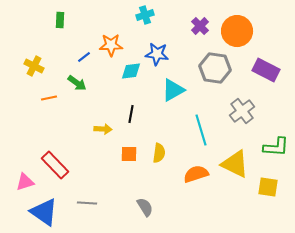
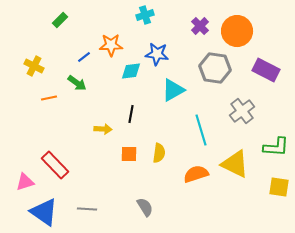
green rectangle: rotated 42 degrees clockwise
yellow square: moved 11 px right
gray line: moved 6 px down
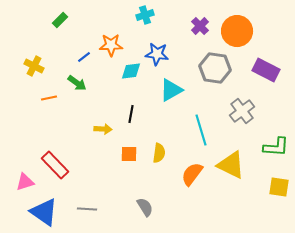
cyan triangle: moved 2 px left
yellow triangle: moved 4 px left, 1 px down
orange semicircle: moved 4 px left; rotated 35 degrees counterclockwise
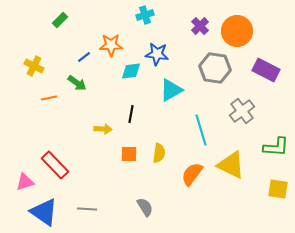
yellow square: moved 1 px left, 2 px down
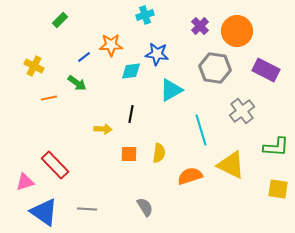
orange semicircle: moved 2 px left, 2 px down; rotated 35 degrees clockwise
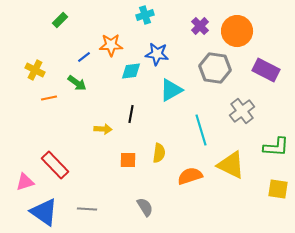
yellow cross: moved 1 px right, 4 px down
orange square: moved 1 px left, 6 px down
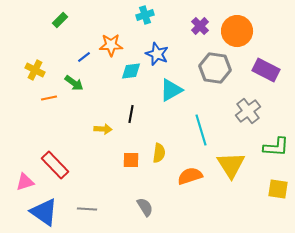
blue star: rotated 15 degrees clockwise
green arrow: moved 3 px left
gray cross: moved 6 px right
orange square: moved 3 px right
yellow triangle: rotated 32 degrees clockwise
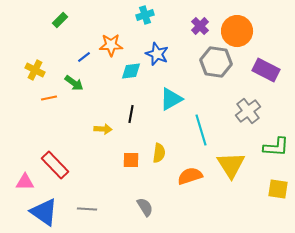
gray hexagon: moved 1 px right, 6 px up
cyan triangle: moved 9 px down
pink triangle: rotated 18 degrees clockwise
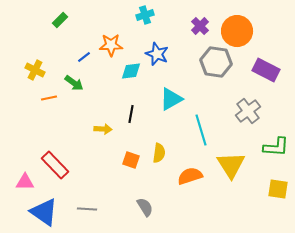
orange square: rotated 18 degrees clockwise
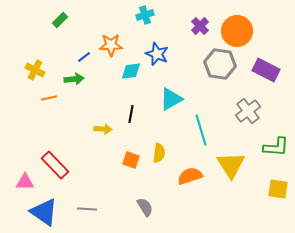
gray hexagon: moved 4 px right, 2 px down
green arrow: moved 4 px up; rotated 42 degrees counterclockwise
